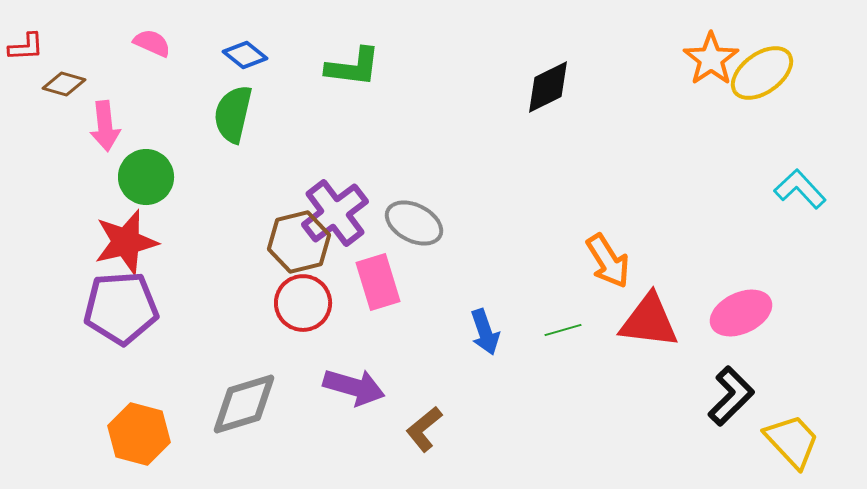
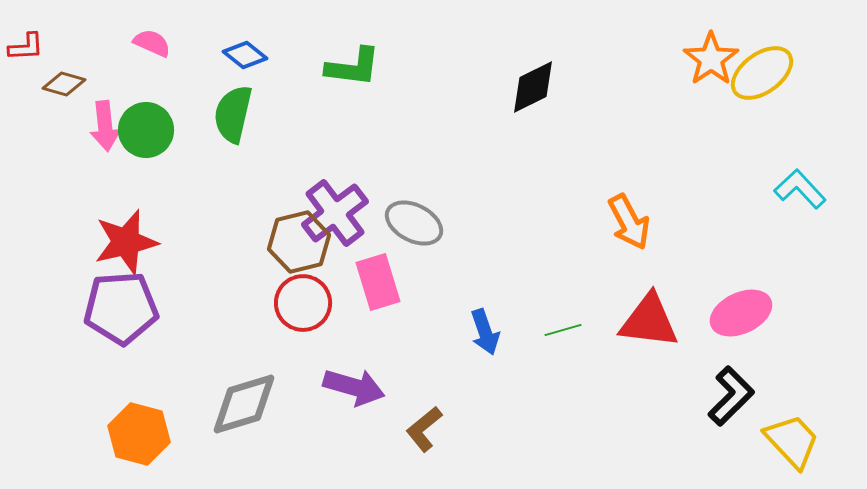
black diamond: moved 15 px left
green circle: moved 47 px up
orange arrow: moved 21 px right, 39 px up; rotated 4 degrees clockwise
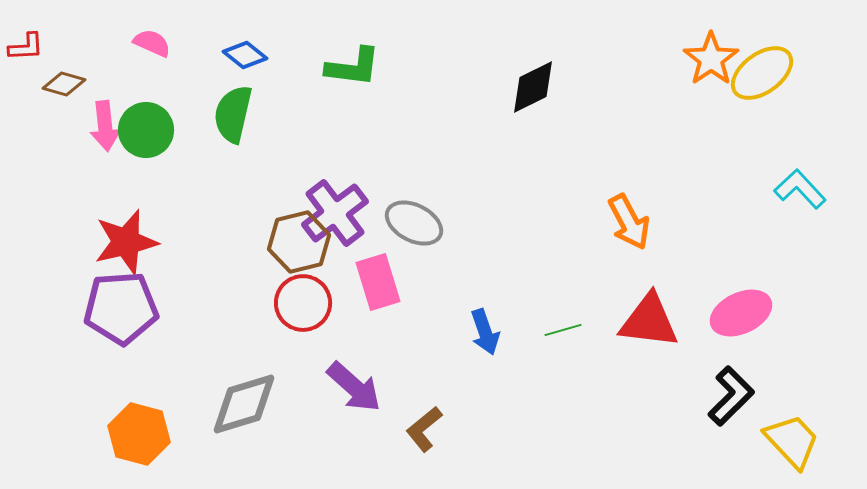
purple arrow: rotated 26 degrees clockwise
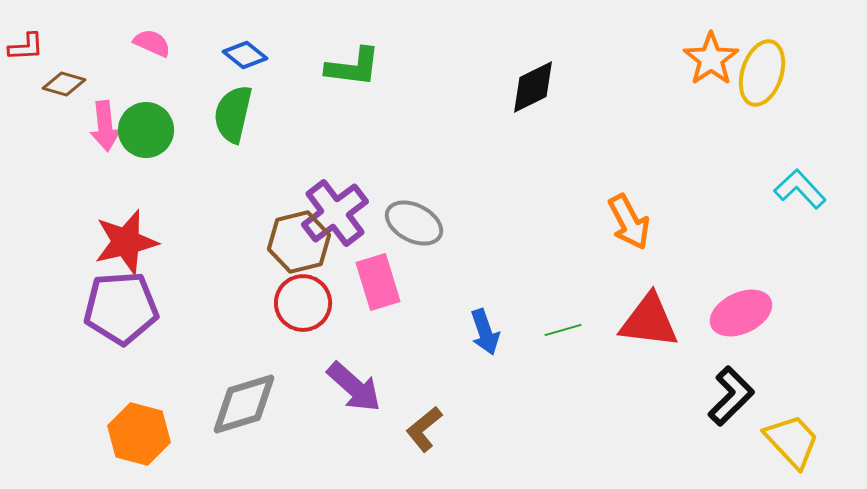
yellow ellipse: rotated 36 degrees counterclockwise
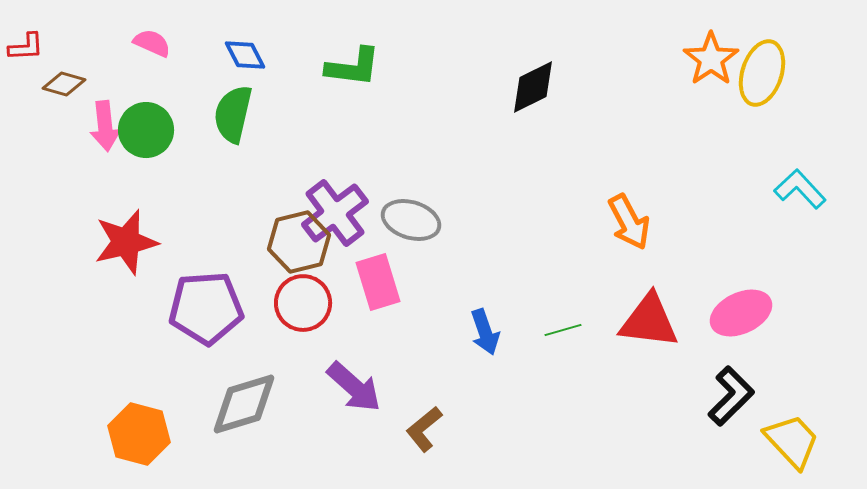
blue diamond: rotated 24 degrees clockwise
gray ellipse: moved 3 px left, 3 px up; rotated 10 degrees counterclockwise
purple pentagon: moved 85 px right
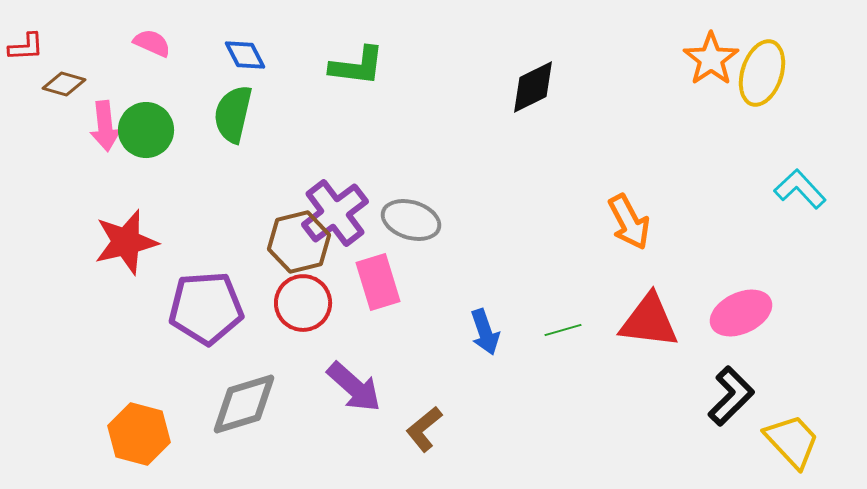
green L-shape: moved 4 px right, 1 px up
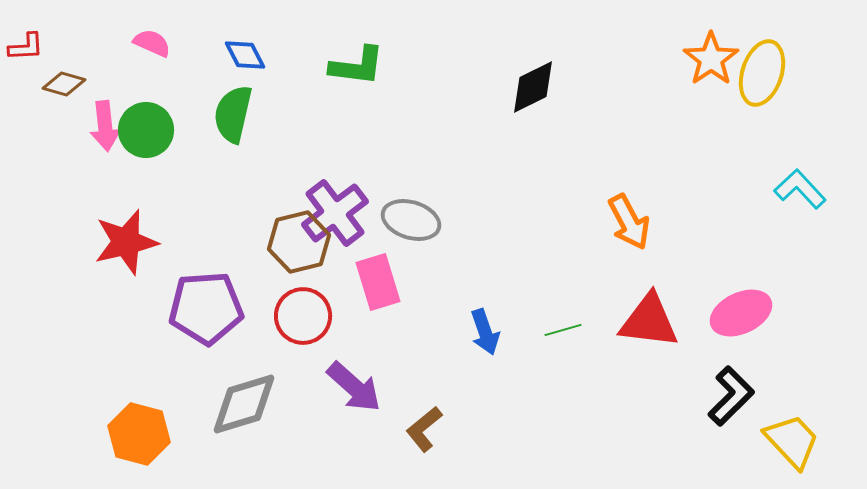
red circle: moved 13 px down
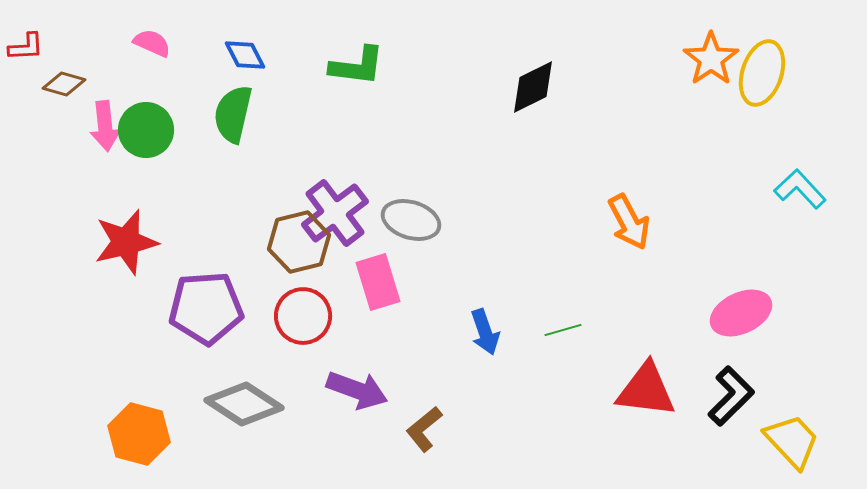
red triangle: moved 3 px left, 69 px down
purple arrow: moved 3 px right, 3 px down; rotated 22 degrees counterclockwise
gray diamond: rotated 50 degrees clockwise
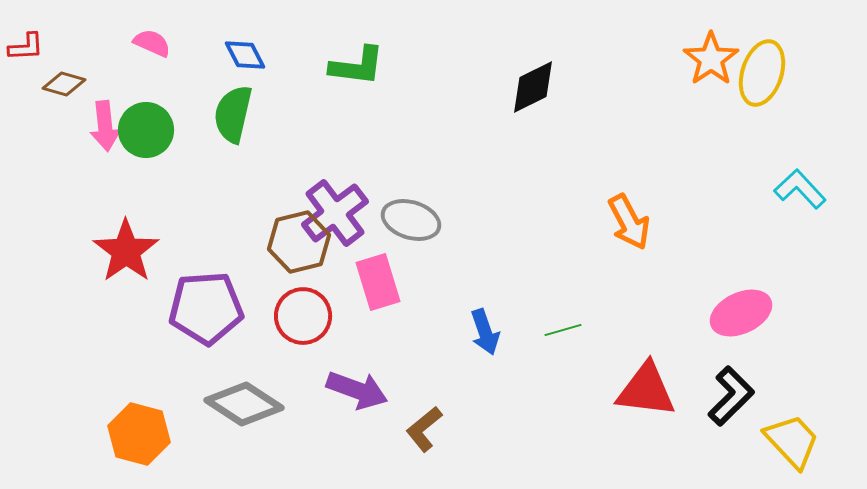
red star: moved 9 px down; rotated 22 degrees counterclockwise
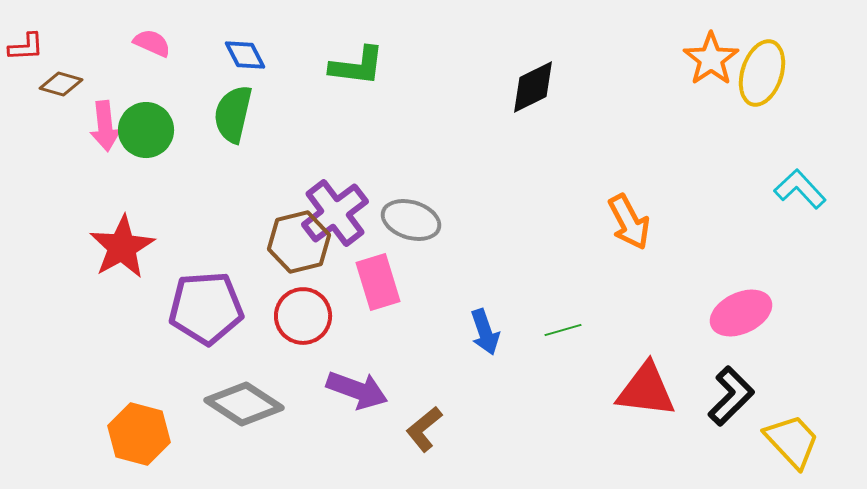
brown diamond: moved 3 px left
red star: moved 4 px left, 4 px up; rotated 6 degrees clockwise
